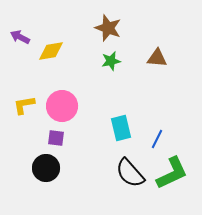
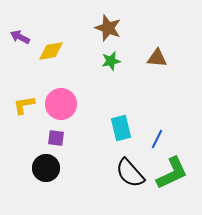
pink circle: moved 1 px left, 2 px up
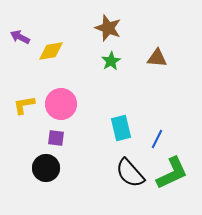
green star: rotated 18 degrees counterclockwise
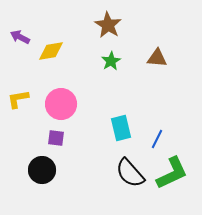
brown star: moved 3 px up; rotated 12 degrees clockwise
yellow L-shape: moved 6 px left, 6 px up
black circle: moved 4 px left, 2 px down
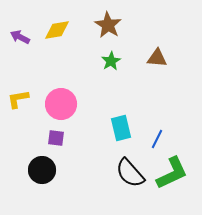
yellow diamond: moved 6 px right, 21 px up
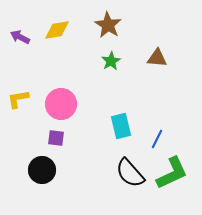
cyan rectangle: moved 2 px up
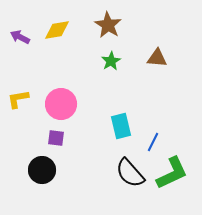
blue line: moved 4 px left, 3 px down
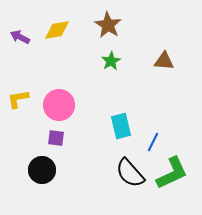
brown triangle: moved 7 px right, 3 px down
pink circle: moved 2 px left, 1 px down
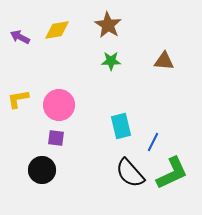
green star: rotated 30 degrees clockwise
